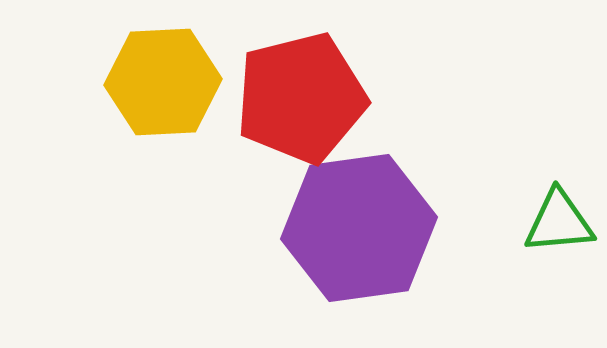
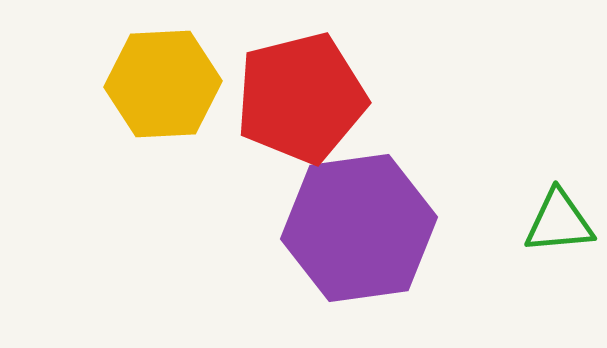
yellow hexagon: moved 2 px down
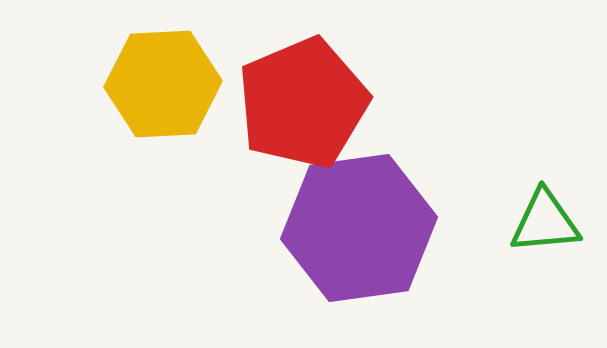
red pentagon: moved 2 px right, 5 px down; rotated 9 degrees counterclockwise
green triangle: moved 14 px left
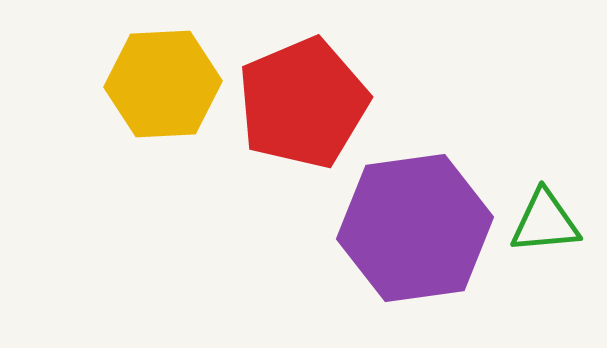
purple hexagon: moved 56 px right
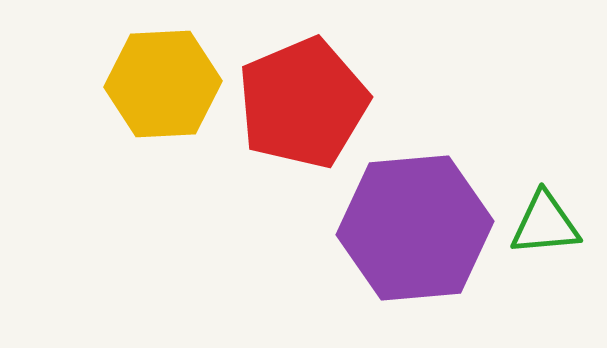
green triangle: moved 2 px down
purple hexagon: rotated 3 degrees clockwise
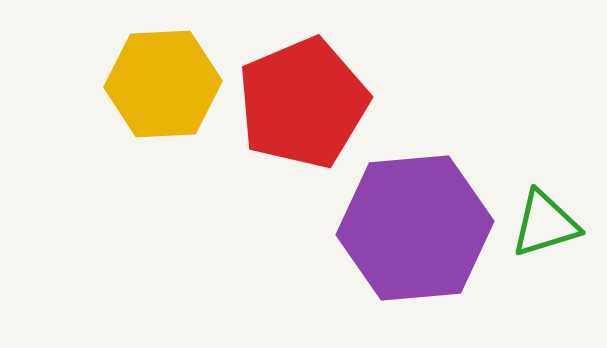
green triangle: rotated 12 degrees counterclockwise
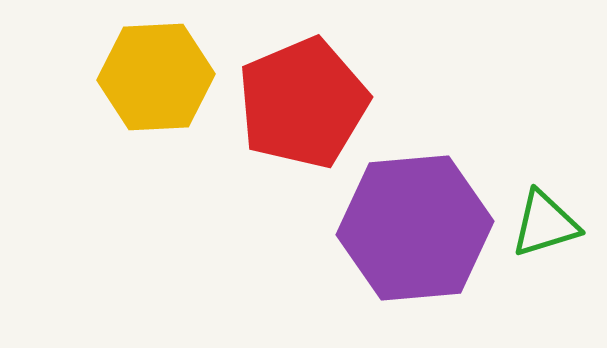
yellow hexagon: moved 7 px left, 7 px up
